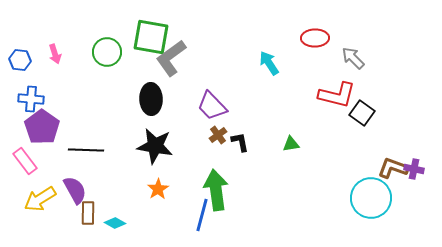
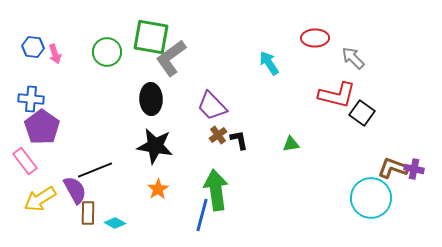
blue hexagon: moved 13 px right, 13 px up
black L-shape: moved 1 px left, 2 px up
black line: moved 9 px right, 20 px down; rotated 24 degrees counterclockwise
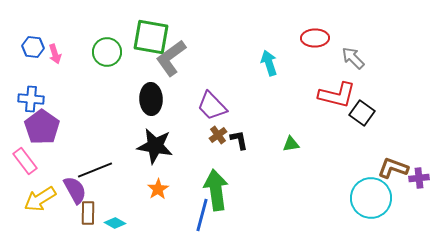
cyan arrow: rotated 15 degrees clockwise
purple cross: moved 5 px right, 9 px down; rotated 18 degrees counterclockwise
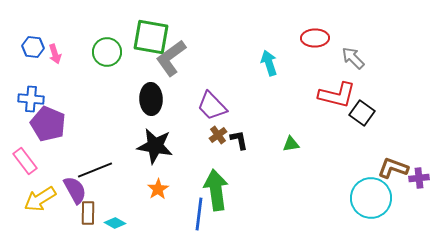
purple pentagon: moved 6 px right, 3 px up; rotated 12 degrees counterclockwise
blue line: moved 3 px left, 1 px up; rotated 8 degrees counterclockwise
